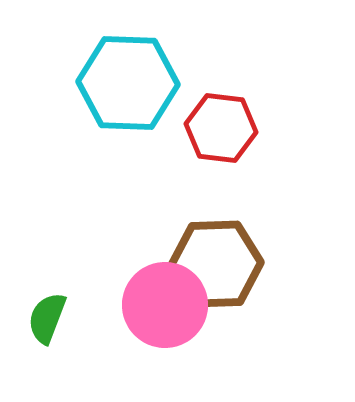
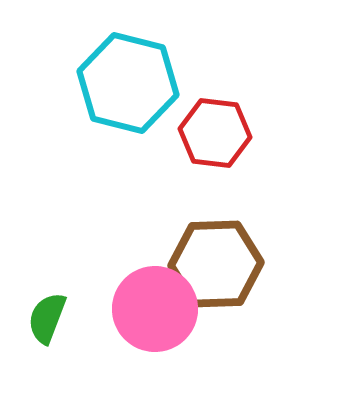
cyan hexagon: rotated 12 degrees clockwise
red hexagon: moved 6 px left, 5 px down
pink circle: moved 10 px left, 4 px down
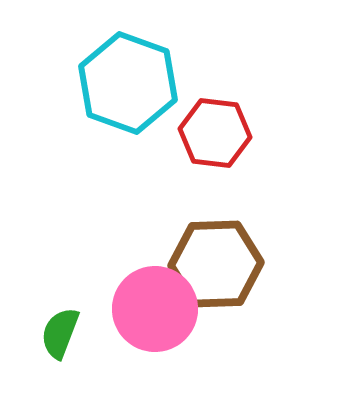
cyan hexagon: rotated 6 degrees clockwise
green semicircle: moved 13 px right, 15 px down
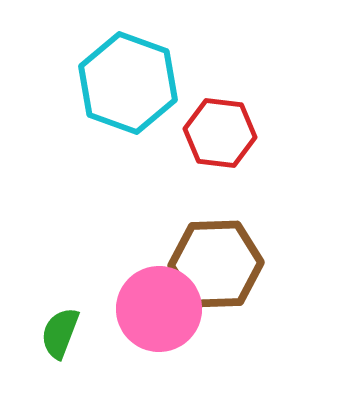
red hexagon: moved 5 px right
pink circle: moved 4 px right
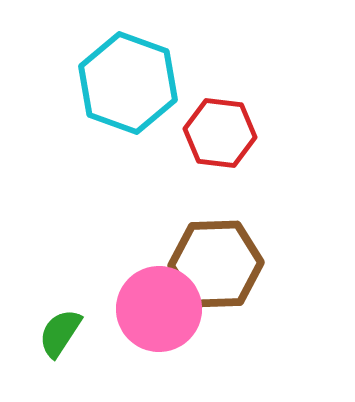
green semicircle: rotated 12 degrees clockwise
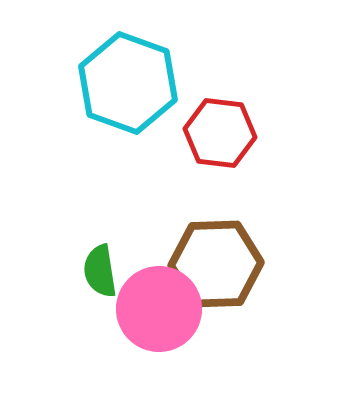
green semicircle: moved 40 px right, 62 px up; rotated 42 degrees counterclockwise
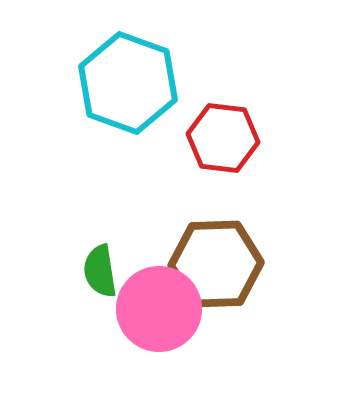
red hexagon: moved 3 px right, 5 px down
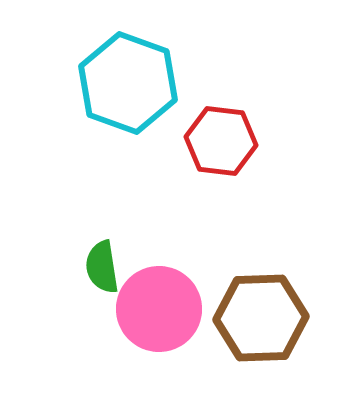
red hexagon: moved 2 px left, 3 px down
brown hexagon: moved 45 px right, 54 px down
green semicircle: moved 2 px right, 4 px up
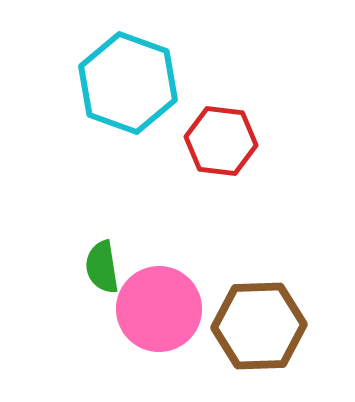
brown hexagon: moved 2 px left, 8 px down
